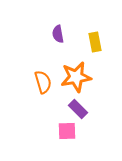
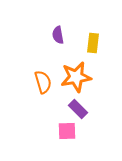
purple semicircle: moved 1 px down
yellow rectangle: moved 2 px left, 1 px down; rotated 18 degrees clockwise
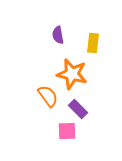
orange star: moved 4 px left, 3 px up; rotated 24 degrees clockwise
orange semicircle: moved 5 px right, 14 px down; rotated 20 degrees counterclockwise
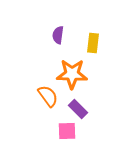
purple semicircle: rotated 18 degrees clockwise
orange star: rotated 12 degrees counterclockwise
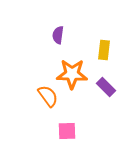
yellow rectangle: moved 11 px right, 7 px down
purple rectangle: moved 28 px right, 22 px up
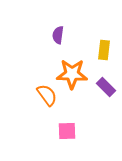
orange semicircle: moved 1 px left, 1 px up
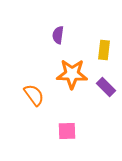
orange semicircle: moved 13 px left
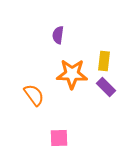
yellow rectangle: moved 11 px down
pink square: moved 8 px left, 7 px down
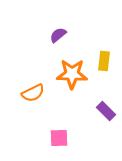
purple semicircle: rotated 42 degrees clockwise
purple rectangle: moved 24 px down
orange semicircle: moved 1 px left, 2 px up; rotated 100 degrees clockwise
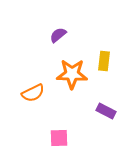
purple rectangle: rotated 18 degrees counterclockwise
